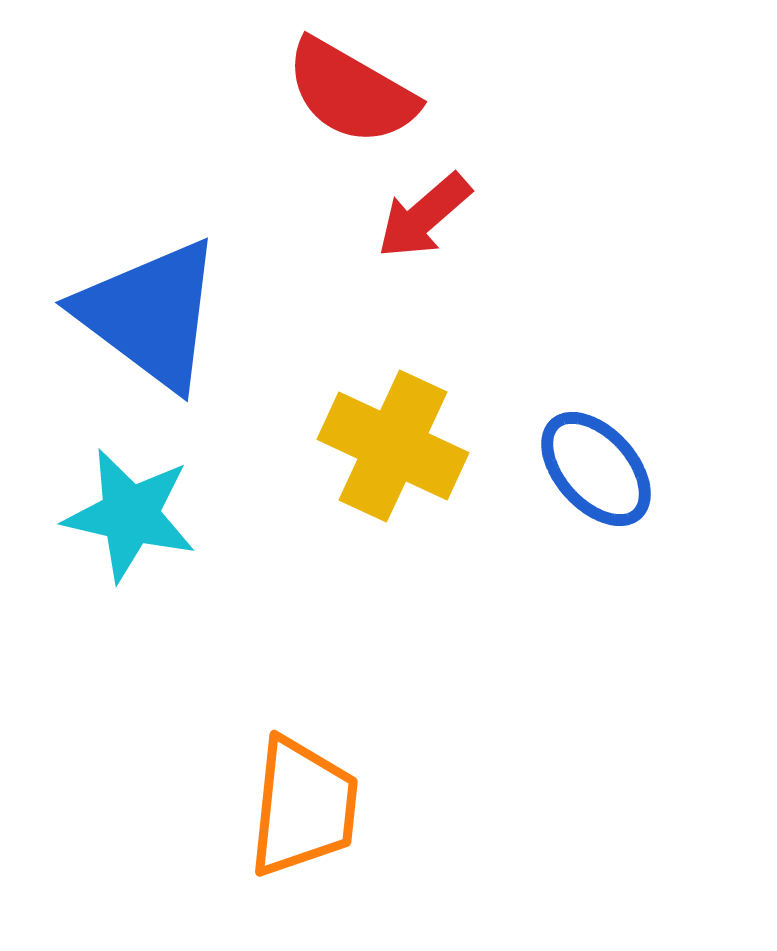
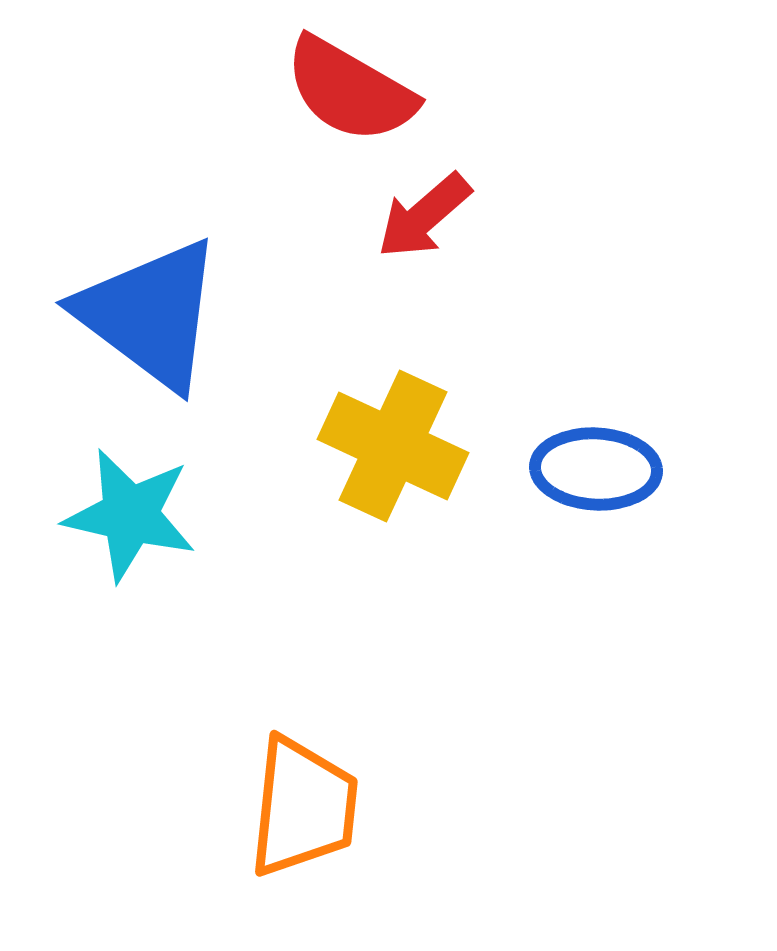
red semicircle: moved 1 px left, 2 px up
blue ellipse: rotated 45 degrees counterclockwise
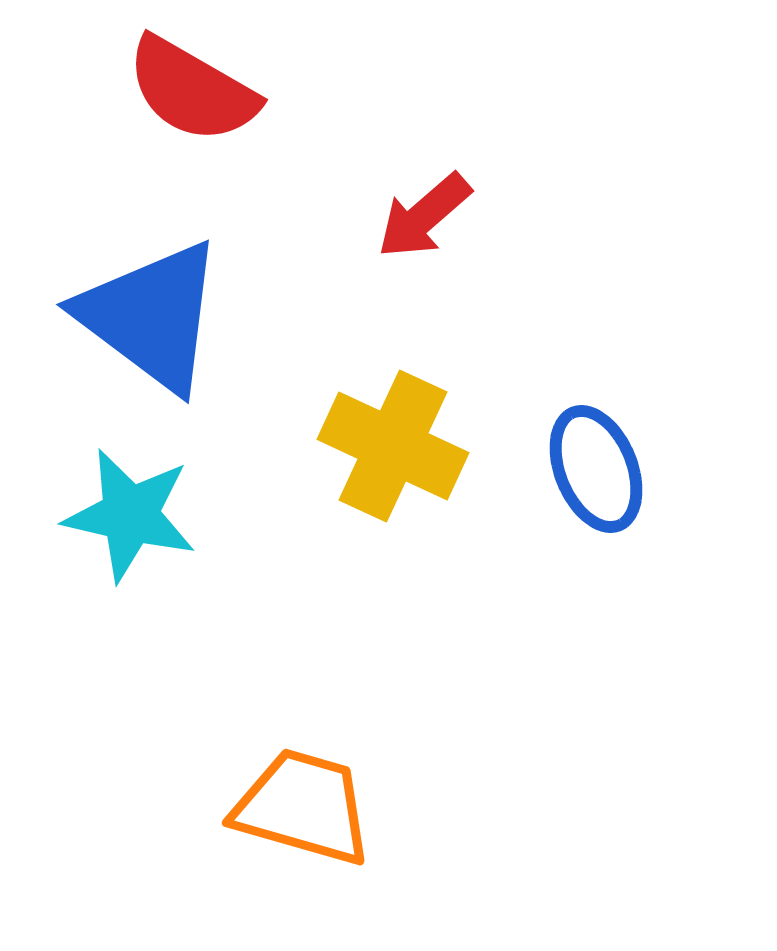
red semicircle: moved 158 px left
blue triangle: moved 1 px right, 2 px down
blue ellipse: rotated 65 degrees clockwise
orange trapezoid: rotated 80 degrees counterclockwise
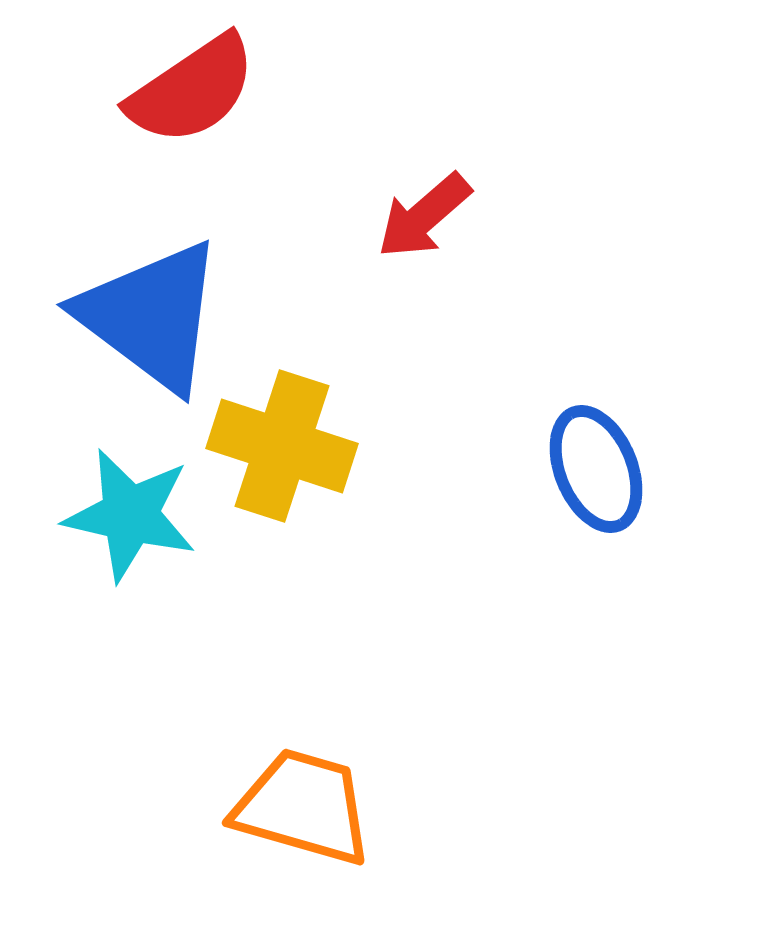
red semicircle: rotated 64 degrees counterclockwise
yellow cross: moved 111 px left; rotated 7 degrees counterclockwise
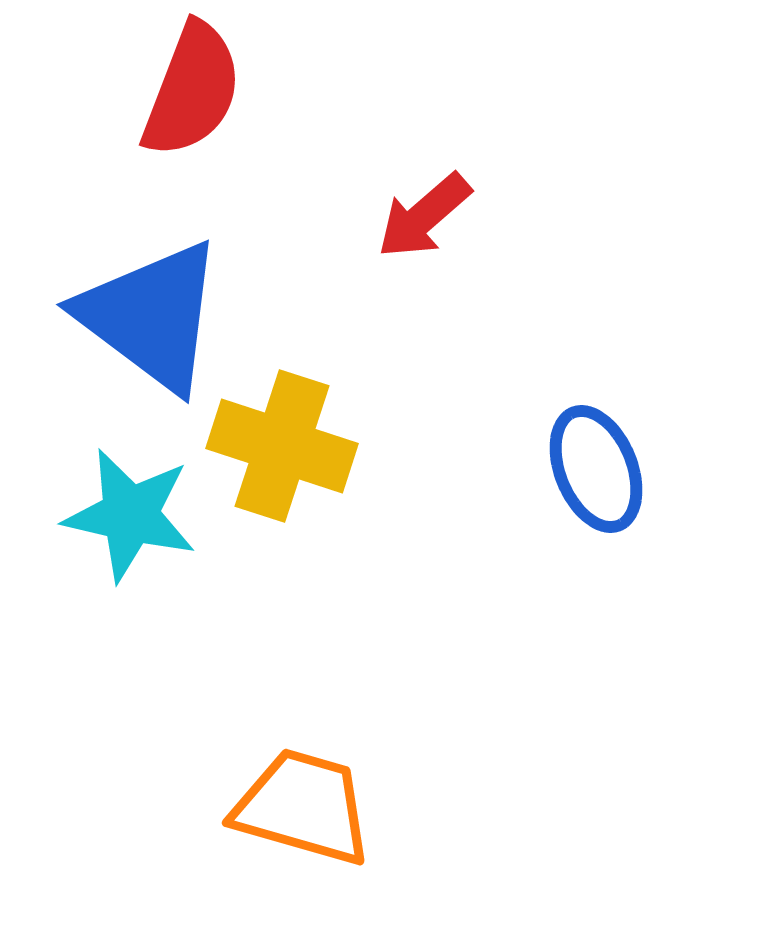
red semicircle: rotated 35 degrees counterclockwise
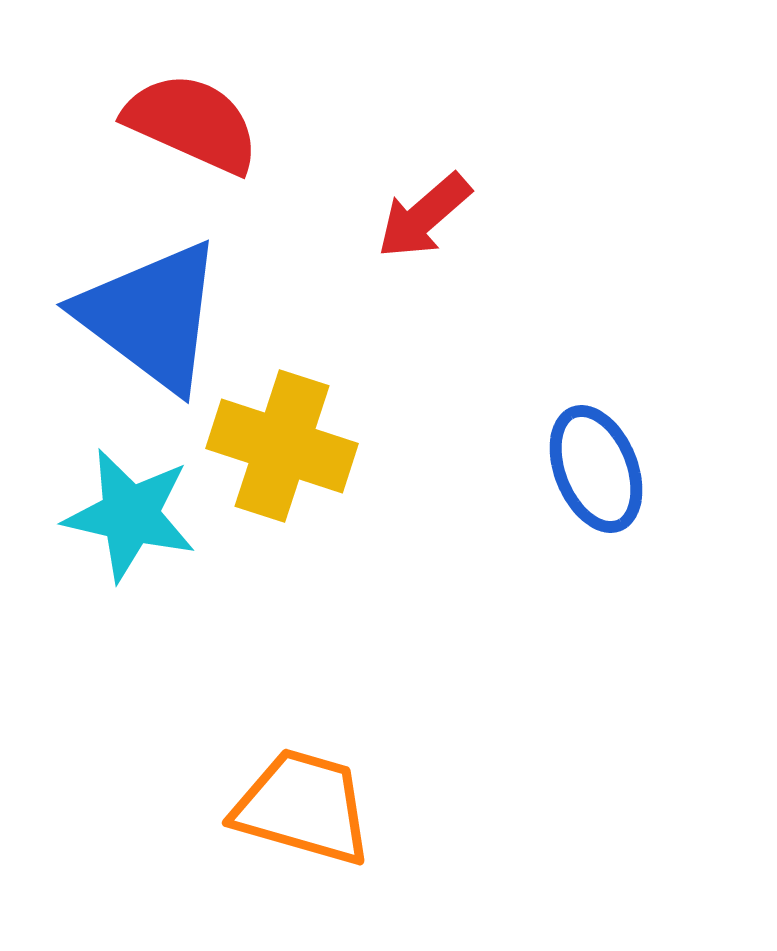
red semicircle: moved 33 px down; rotated 87 degrees counterclockwise
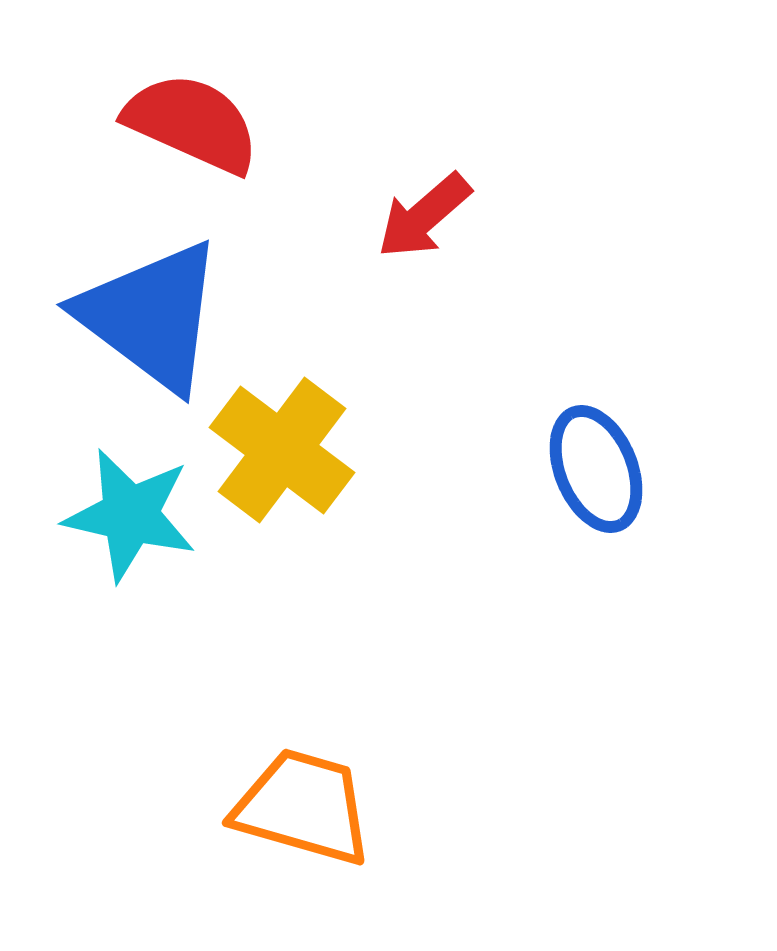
yellow cross: moved 4 px down; rotated 19 degrees clockwise
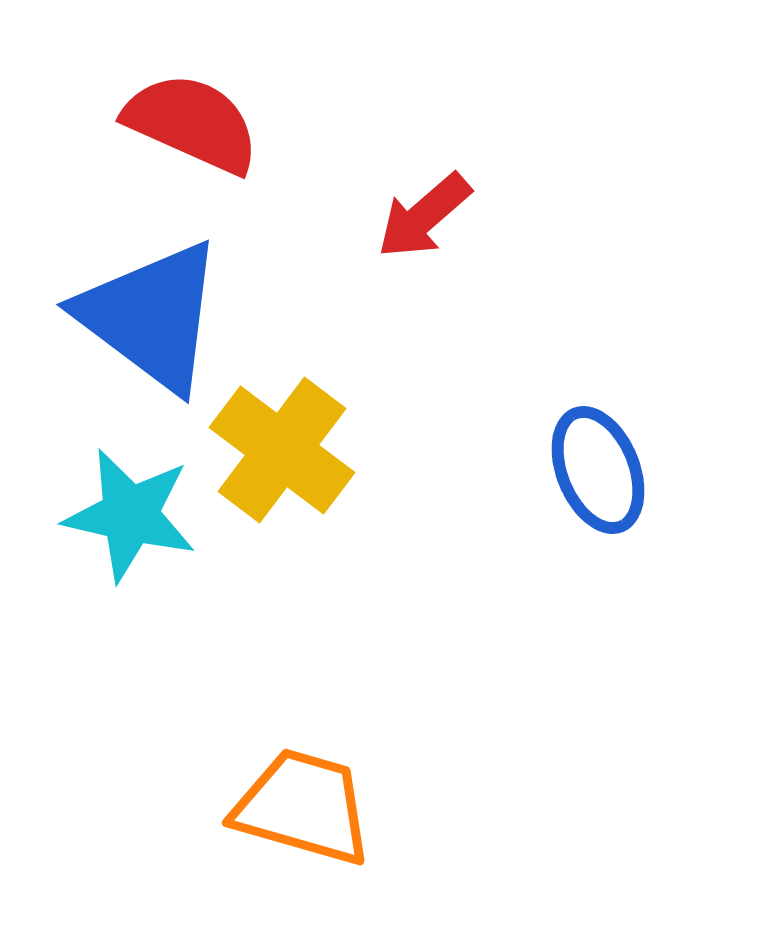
blue ellipse: moved 2 px right, 1 px down
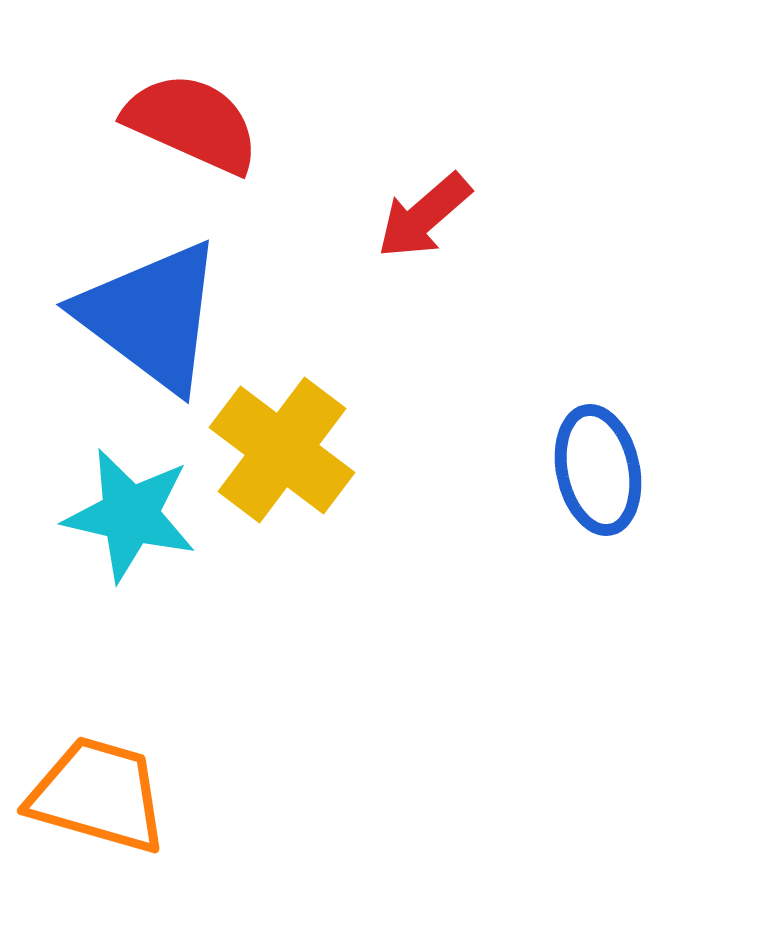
blue ellipse: rotated 10 degrees clockwise
orange trapezoid: moved 205 px left, 12 px up
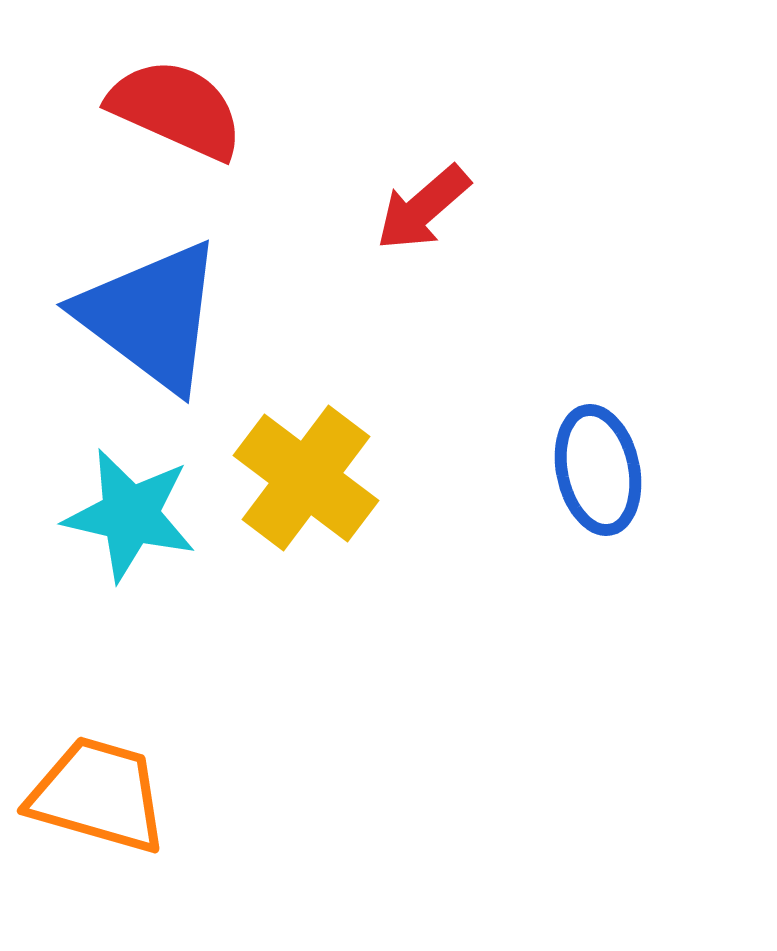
red semicircle: moved 16 px left, 14 px up
red arrow: moved 1 px left, 8 px up
yellow cross: moved 24 px right, 28 px down
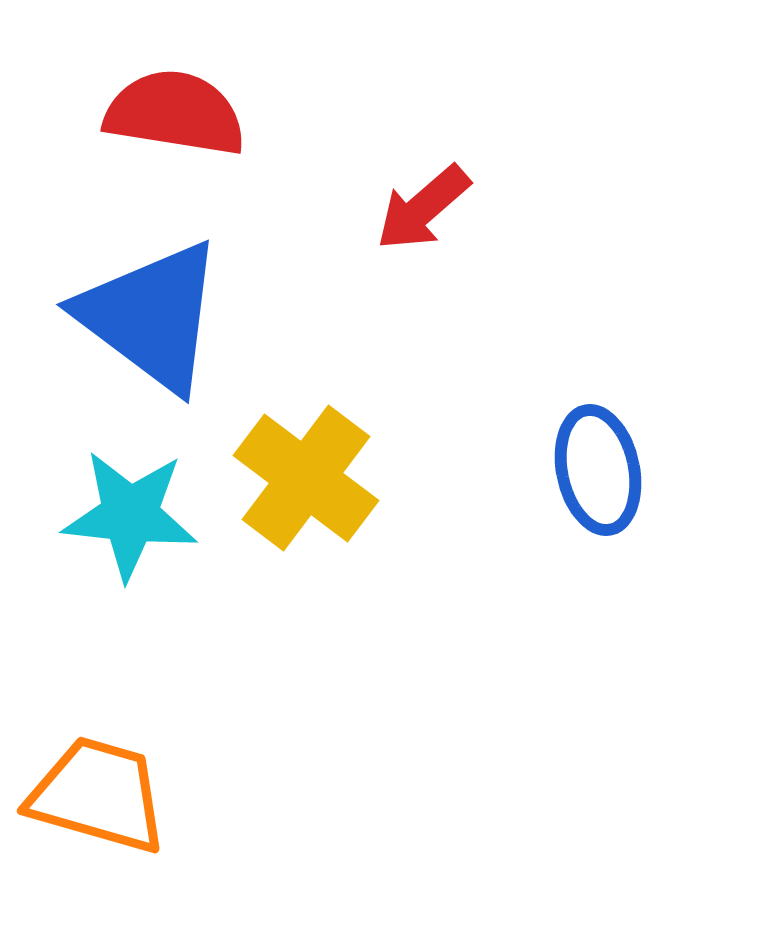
red semicircle: moved 1 px left, 4 px down; rotated 15 degrees counterclockwise
cyan star: rotated 7 degrees counterclockwise
